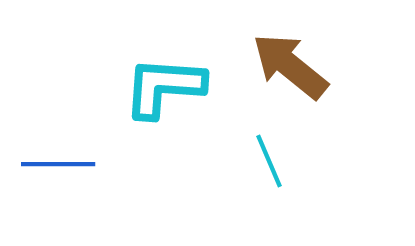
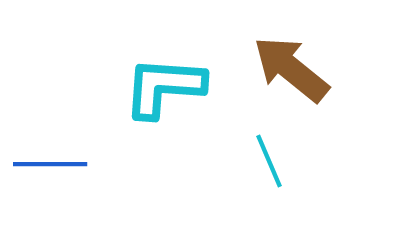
brown arrow: moved 1 px right, 3 px down
blue line: moved 8 px left
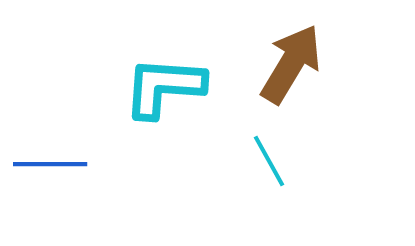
brown arrow: moved 5 px up; rotated 82 degrees clockwise
cyan line: rotated 6 degrees counterclockwise
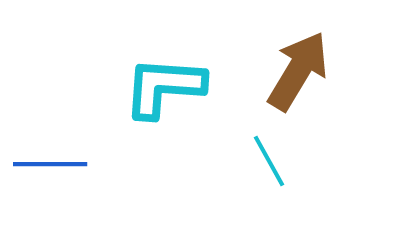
brown arrow: moved 7 px right, 7 px down
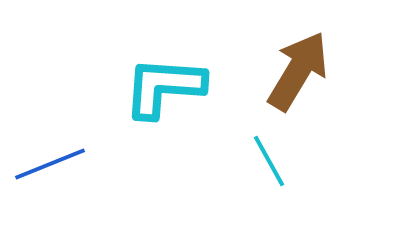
blue line: rotated 22 degrees counterclockwise
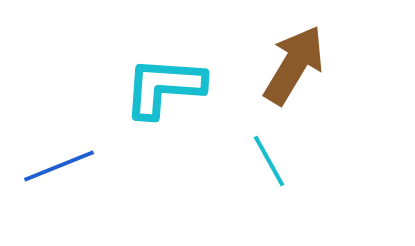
brown arrow: moved 4 px left, 6 px up
blue line: moved 9 px right, 2 px down
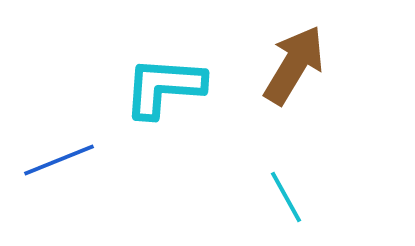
cyan line: moved 17 px right, 36 px down
blue line: moved 6 px up
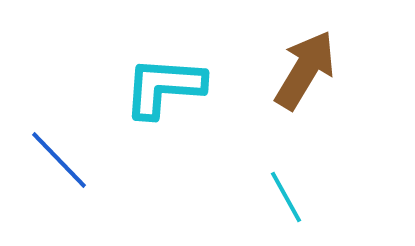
brown arrow: moved 11 px right, 5 px down
blue line: rotated 68 degrees clockwise
